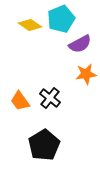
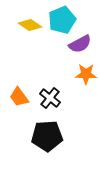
cyan pentagon: moved 1 px right, 1 px down
orange star: rotated 10 degrees clockwise
orange trapezoid: moved 1 px left, 4 px up
black pentagon: moved 3 px right, 9 px up; rotated 28 degrees clockwise
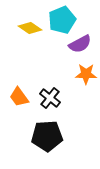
yellow diamond: moved 3 px down
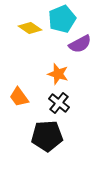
cyan pentagon: moved 1 px up
orange star: moved 28 px left; rotated 15 degrees clockwise
black cross: moved 9 px right, 5 px down
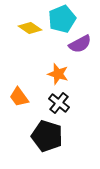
black pentagon: rotated 20 degrees clockwise
